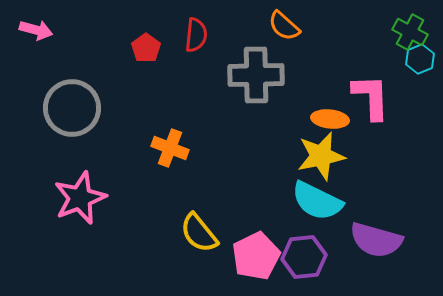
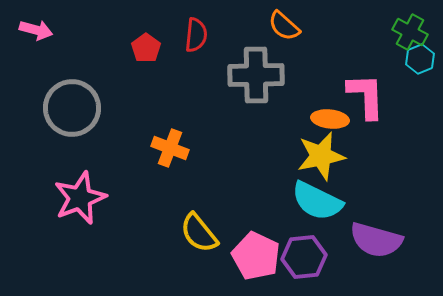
pink L-shape: moved 5 px left, 1 px up
pink pentagon: rotated 21 degrees counterclockwise
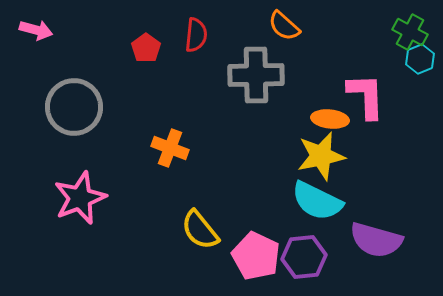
gray circle: moved 2 px right, 1 px up
yellow semicircle: moved 1 px right, 3 px up
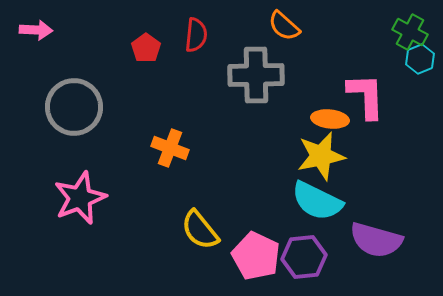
pink arrow: rotated 12 degrees counterclockwise
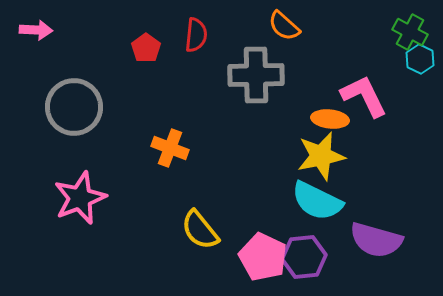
cyan hexagon: rotated 12 degrees counterclockwise
pink L-shape: moved 2 px left; rotated 24 degrees counterclockwise
pink pentagon: moved 7 px right, 1 px down
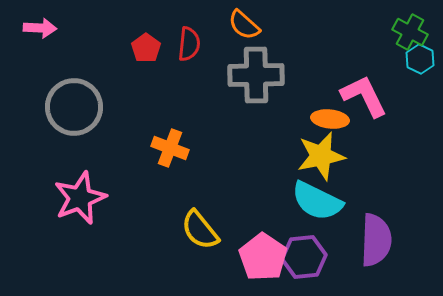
orange semicircle: moved 40 px left, 1 px up
pink arrow: moved 4 px right, 2 px up
red semicircle: moved 7 px left, 9 px down
purple semicircle: rotated 104 degrees counterclockwise
pink pentagon: rotated 9 degrees clockwise
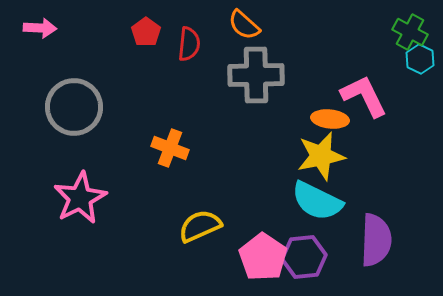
red pentagon: moved 16 px up
pink star: rotated 6 degrees counterclockwise
yellow semicircle: moved 4 px up; rotated 105 degrees clockwise
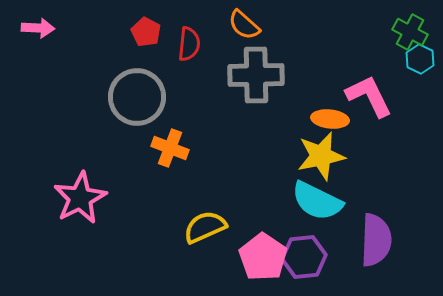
pink arrow: moved 2 px left
red pentagon: rotated 8 degrees counterclockwise
pink L-shape: moved 5 px right
gray circle: moved 63 px right, 10 px up
yellow semicircle: moved 5 px right, 1 px down
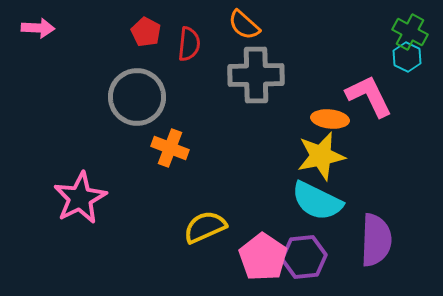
cyan hexagon: moved 13 px left, 2 px up
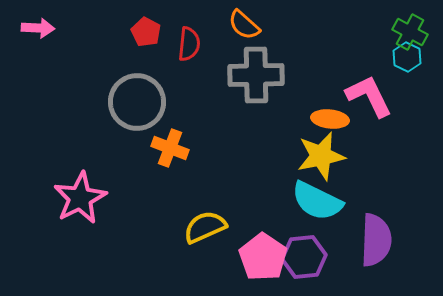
gray circle: moved 5 px down
